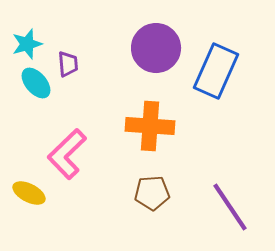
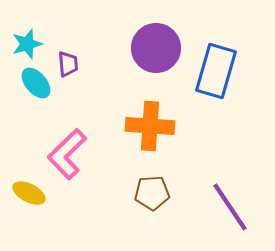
blue rectangle: rotated 8 degrees counterclockwise
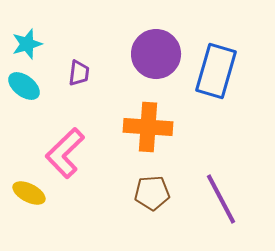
purple circle: moved 6 px down
purple trapezoid: moved 11 px right, 9 px down; rotated 12 degrees clockwise
cyan ellipse: moved 12 px left, 3 px down; rotated 12 degrees counterclockwise
orange cross: moved 2 px left, 1 px down
pink L-shape: moved 2 px left, 1 px up
purple line: moved 9 px left, 8 px up; rotated 6 degrees clockwise
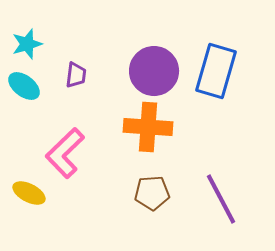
purple circle: moved 2 px left, 17 px down
purple trapezoid: moved 3 px left, 2 px down
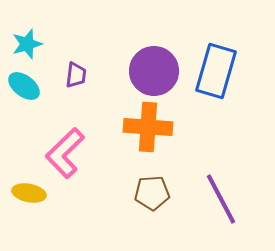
yellow ellipse: rotated 16 degrees counterclockwise
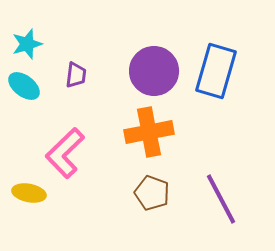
orange cross: moved 1 px right, 5 px down; rotated 15 degrees counterclockwise
brown pentagon: rotated 24 degrees clockwise
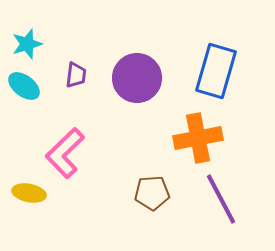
purple circle: moved 17 px left, 7 px down
orange cross: moved 49 px right, 6 px down
brown pentagon: rotated 24 degrees counterclockwise
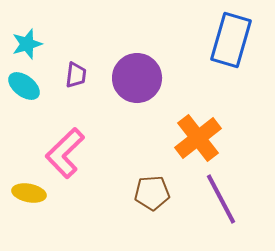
blue rectangle: moved 15 px right, 31 px up
orange cross: rotated 27 degrees counterclockwise
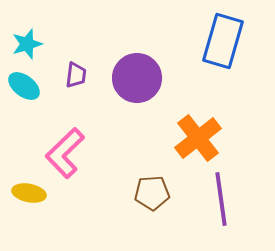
blue rectangle: moved 8 px left, 1 px down
purple line: rotated 20 degrees clockwise
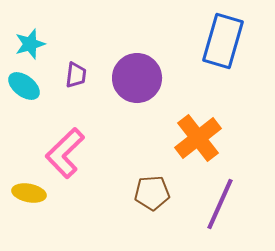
cyan star: moved 3 px right
purple line: moved 1 px left, 5 px down; rotated 32 degrees clockwise
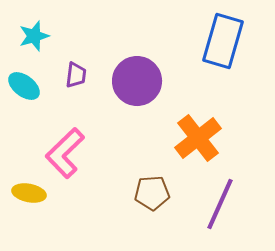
cyan star: moved 4 px right, 8 px up
purple circle: moved 3 px down
